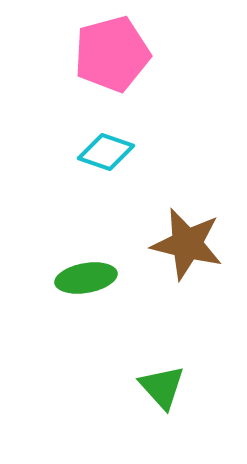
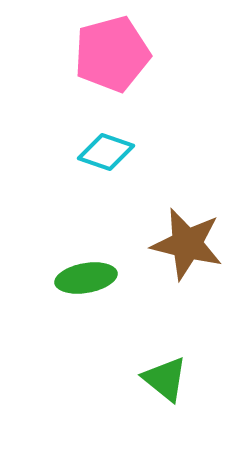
green triangle: moved 3 px right, 8 px up; rotated 9 degrees counterclockwise
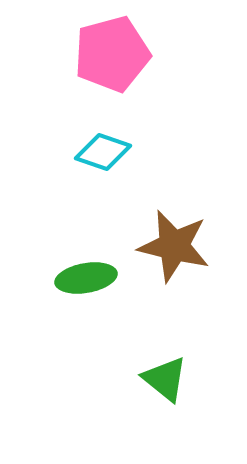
cyan diamond: moved 3 px left
brown star: moved 13 px left, 2 px down
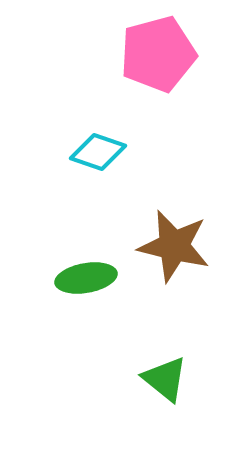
pink pentagon: moved 46 px right
cyan diamond: moved 5 px left
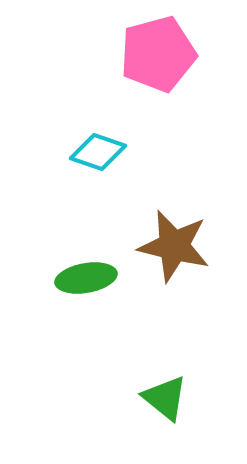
green triangle: moved 19 px down
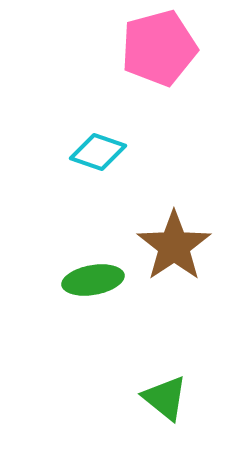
pink pentagon: moved 1 px right, 6 px up
brown star: rotated 24 degrees clockwise
green ellipse: moved 7 px right, 2 px down
